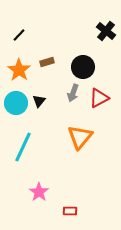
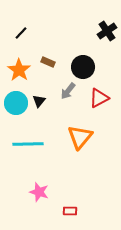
black cross: moved 1 px right; rotated 18 degrees clockwise
black line: moved 2 px right, 2 px up
brown rectangle: moved 1 px right; rotated 40 degrees clockwise
gray arrow: moved 5 px left, 2 px up; rotated 18 degrees clockwise
cyan line: moved 5 px right, 3 px up; rotated 64 degrees clockwise
pink star: rotated 18 degrees counterclockwise
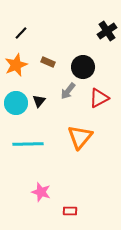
orange star: moved 3 px left, 5 px up; rotated 15 degrees clockwise
pink star: moved 2 px right
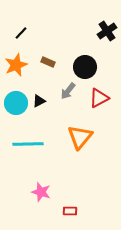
black circle: moved 2 px right
black triangle: rotated 24 degrees clockwise
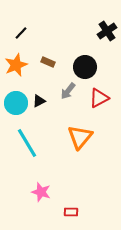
cyan line: moved 1 px left, 1 px up; rotated 60 degrees clockwise
red rectangle: moved 1 px right, 1 px down
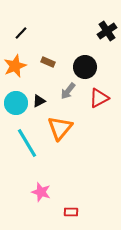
orange star: moved 1 px left, 1 px down
orange triangle: moved 20 px left, 9 px up
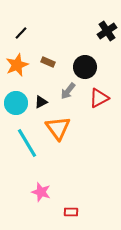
orange star: moved 2 px right, 1 px up
black triangle: moved 2 px right, 1 px down
orange triangle: moved 2 px left; rotated 16 degrees counterclockwise
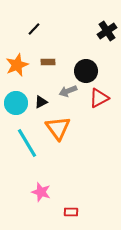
black line: moved 13 px right, 4 px up
brown rectangle: rotated 24 degrees counterclockwise
black circle: moved 1 px right, 4 px down
gray arrow: rotated 30 degrees clockwise
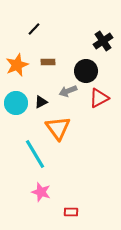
black cross: moved 4 px left, 10 px down
cyan line: moved 8 px right, 11 px down
